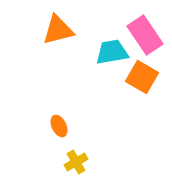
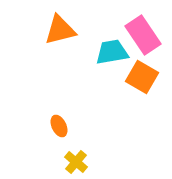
orange triangle: moved 2 px right
pink rectangle: moved 2 px left
yellow cross: rotated 20 degrees counterclockwise
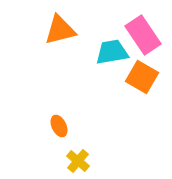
yellow cross: moved 2 px right, 1 px up
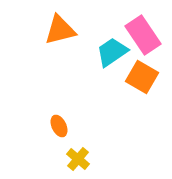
cyan trapezoid: rotated 24 degrees counterclockwise
yellow cross: moved 2 px up
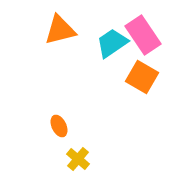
cyan trapezoid: moved 9 px up
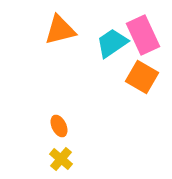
pink rectangle: rotated 9 degrees clockwise
yellow cross: moved 17 px left
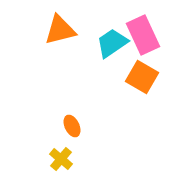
orange ellipse: moved 13 px right
